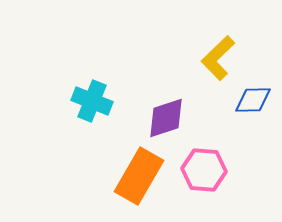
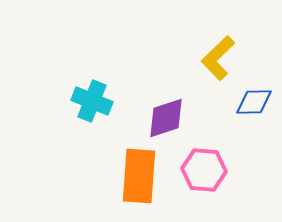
blue diamond: moved 1 px right, 2 px down
orange rectangle: rotated 26 degrees counterclockwise
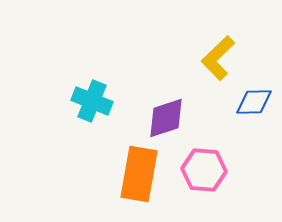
orange rectangle: moved 2 px up; rotated 6 degrees clockwise
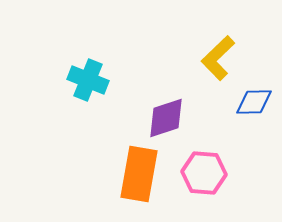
cyan cross: moved 4 px left, 21 px up
pink hexagon: moved 3 px down
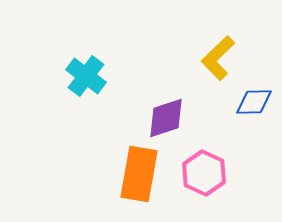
cyan cross: moved 2 px left, 4 px up; rotated 15 degrees clockwise
pink hexagon: rotated 21 degrees clockwise
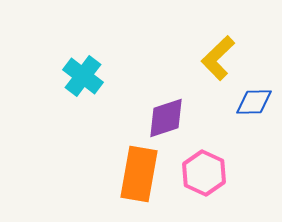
cyan cross: moved 3 px left
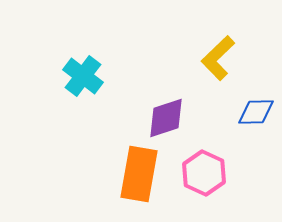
blue diamond: moved 2 px right, 10 px down
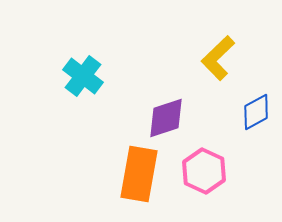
blue diamond: rotated 27 degrees counterclockwise
pink hexagon: moved 2 px up
